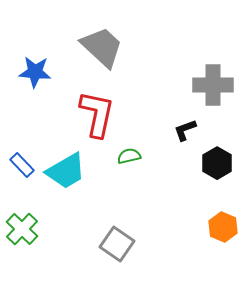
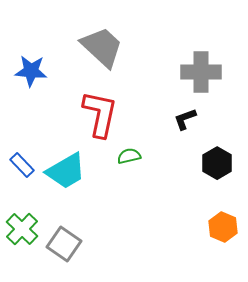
blue star: moved 4 px left, 1 px up
gray cross: moved 12 px left, 13 px up
red L-shape: moved 3 px right
black L-shape: moved 11 px up
gray square: moved 53 px left
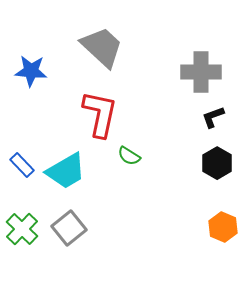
black L-shape: moved 28 px right, 2 px up
green semicircle: rotated 135 degrees counterclockwise
gray square: moved 5 px right, 16 px up; rotated 16 degrees clockwise
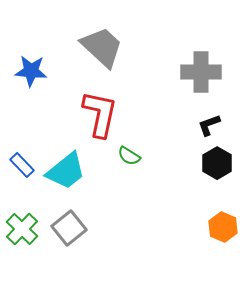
black L-shape: moved 4 px left, 8 px down
cyan trapezoid: rotated 9 degrees counterclockwise
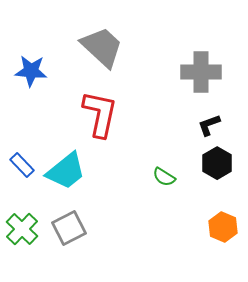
green semicircle: moved 35 px right, 21 px down
gray square: rotated 12 degrees clockwise
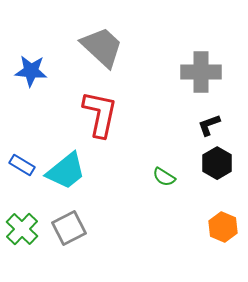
blue rectangle: rotated 15 degrees counterclockwise
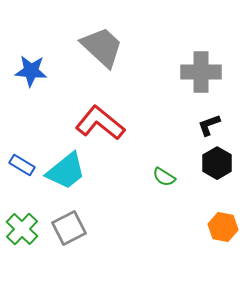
red L-shape: moved 9 px down; rotated 63 degrees counterclockwise
orange hexagon: rotated 12 degrees counterclockwise
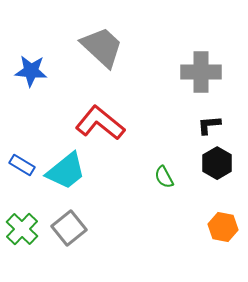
black L-shape: rotated 15 degrees clockwise
green semicircle: rotated 30 degrees clockwise
gray square: rotated 12 degrees counterclockwise
